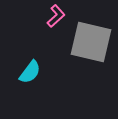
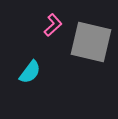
pink L-shape: moved 3 px left, 9 px down
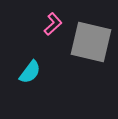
pink L-shape: moved 1 px up
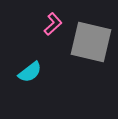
cyan semicircle: rotated 15 degrees clockwise
